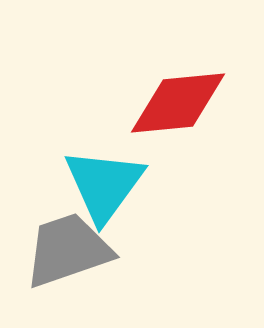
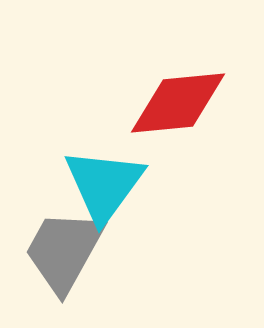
gray trapezoid: moved 4 px left, 1 px down; rotated 42 degrees counterclockwise
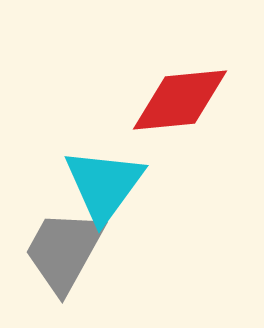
red diamond: moved 2 px right, 3 px up
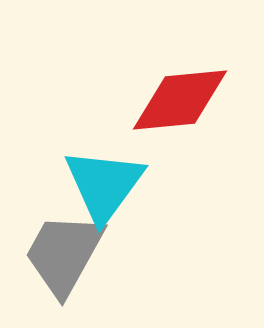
gray trapezoid: moved 3 px down
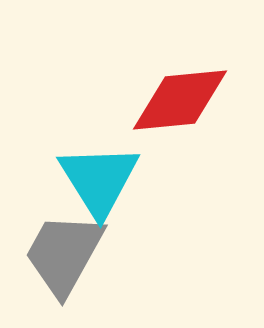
cyan triangle: moved 5 px left, 5 px up; rotated 8 degrees counterclockwise
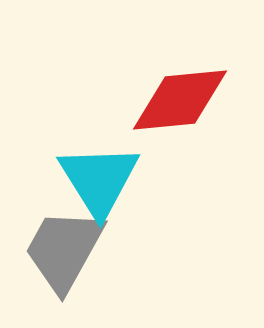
gray trapezoid: moved 4 px up
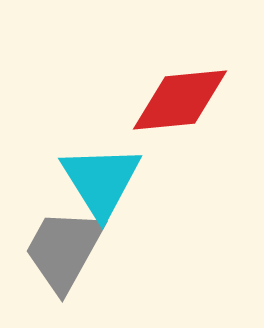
cyan triangle: moved 2 px right, 1 px down
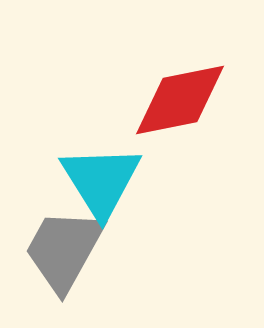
red diamond: rotated 6 degrees counterclockwise
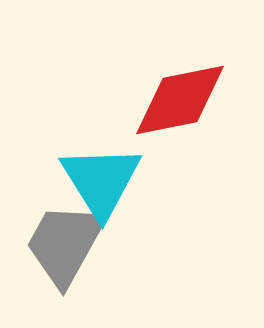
gray trapezoid: moved 1 px right, 6 px up
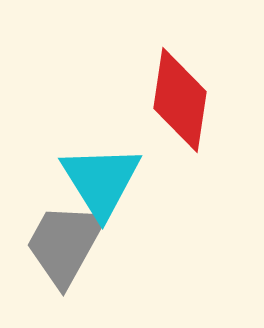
red diamond: rotated 70 degrees counterclockwise
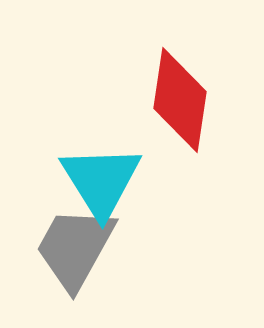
gray trapezoid: moved 10 px right, 4 px down
